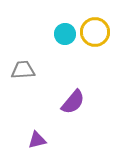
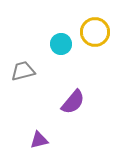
cyan circle: moved 4 px left, 10 px down
gray trapezoid: moved 1 px down; rotated 10 degrees counterclockwise
purple triangle: moved 2 px right
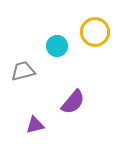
cyan circle: moved 4 px left, 2 px down
purple triangle: moved 4 px left, 15 px up
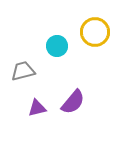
purple triangle: moved 2 px right, 17 px up
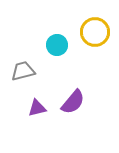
cyan circle: moved 1 px up
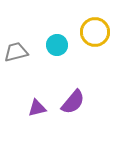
gray trapezoid: moved 7 px left, 19 px up
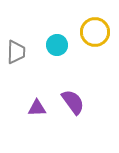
gray trapezoid: rotated 105 degrees clockwise
purple semicircle: rotated 76 degrees counterclockwise
purple triangle: rotated 12 degrees clockwise
